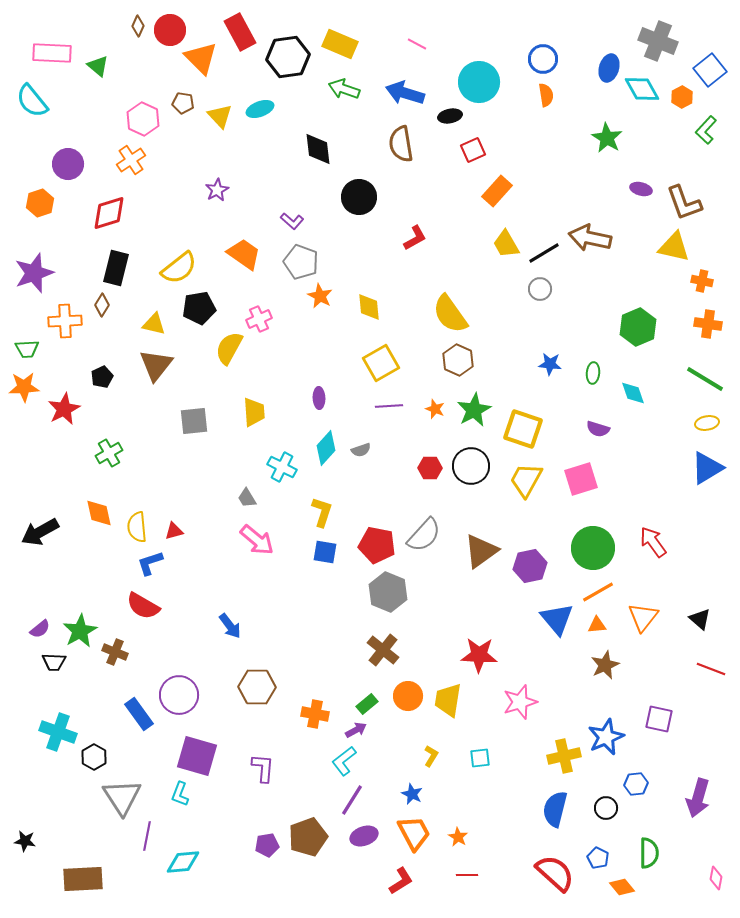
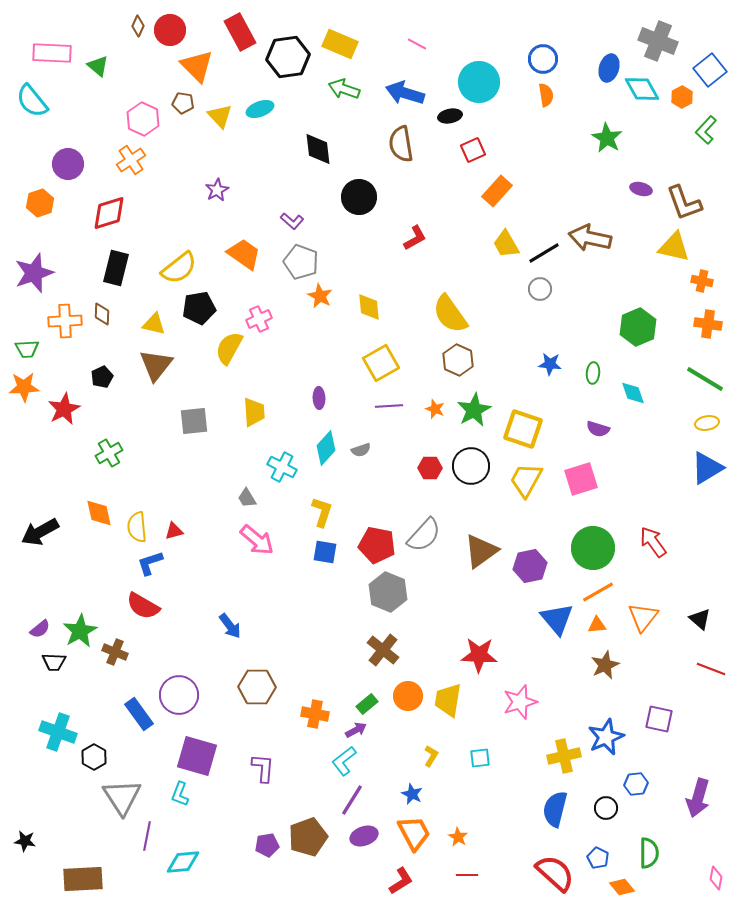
orange triangle at (201, 58): moved 4 px left, 8 px down
brown diamond at (102, 305): moved 9 px down; rotated 30 degrees counterclockwise
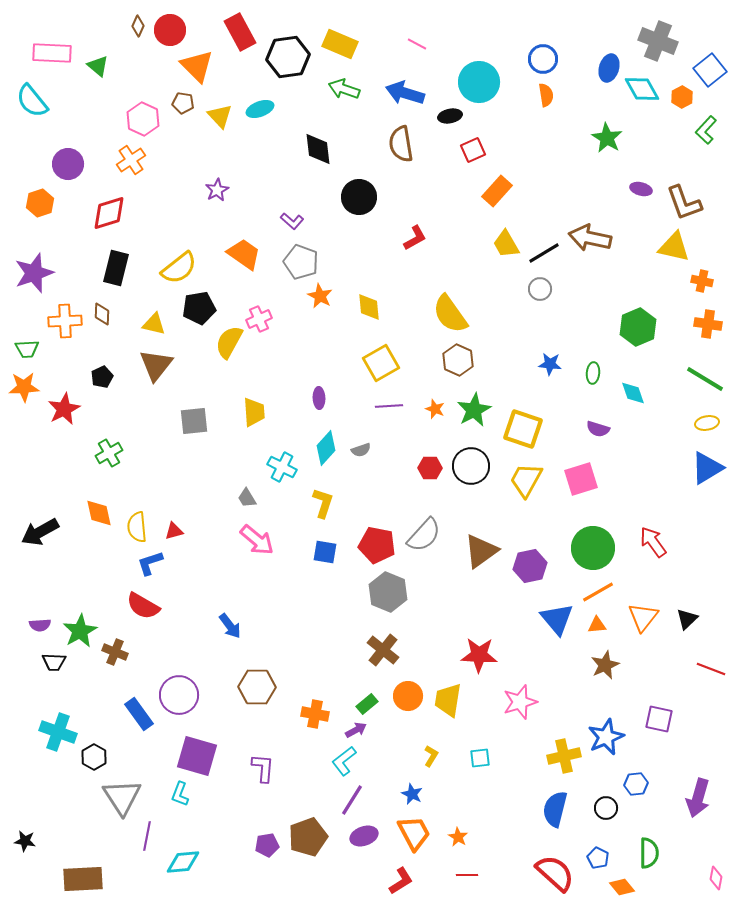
yellow semicircle at (229, 348): moved 6 px up
yellow L-shape at (322, 512): moved 1 px right, 9 px up
black triangle at (700, 619): moved 13 px left; rotated 35 degrees clockwise
purple semicircle at (40, 629): moved 4 px up; rotated 35 degrees clockwise
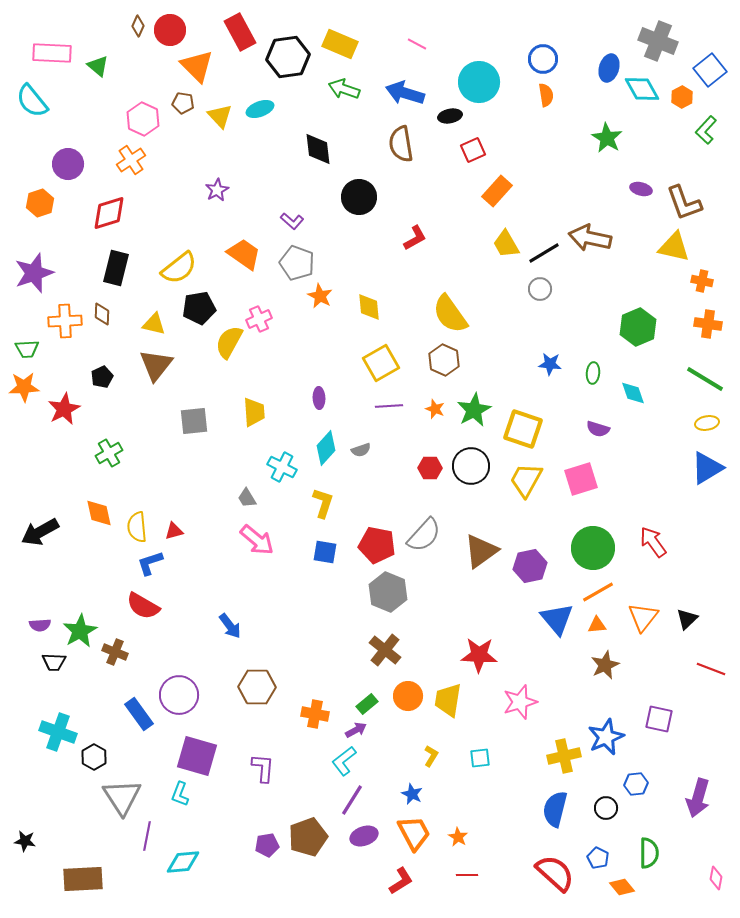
gray pentagon at (301, 262): moved 4 px left, 1 px down
brown hexagon at (458, 360): moved 14 px left
brown cross at (383, 650): moved 2 px right
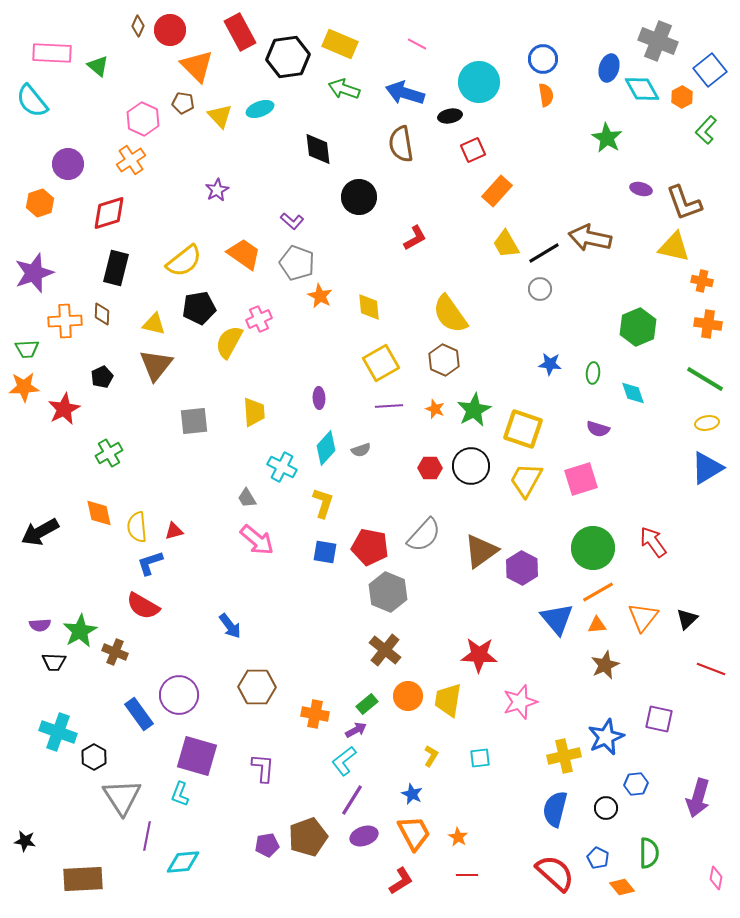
yellow semicircle at (179, 268): moved 5 px right, 7 px up
red pentagon at (377, 545): moved 7 px left, 2 px down
purple hexagon at (530, 566): moved 8 px left, 2 px down; rotated 20 degrees counterclockwise
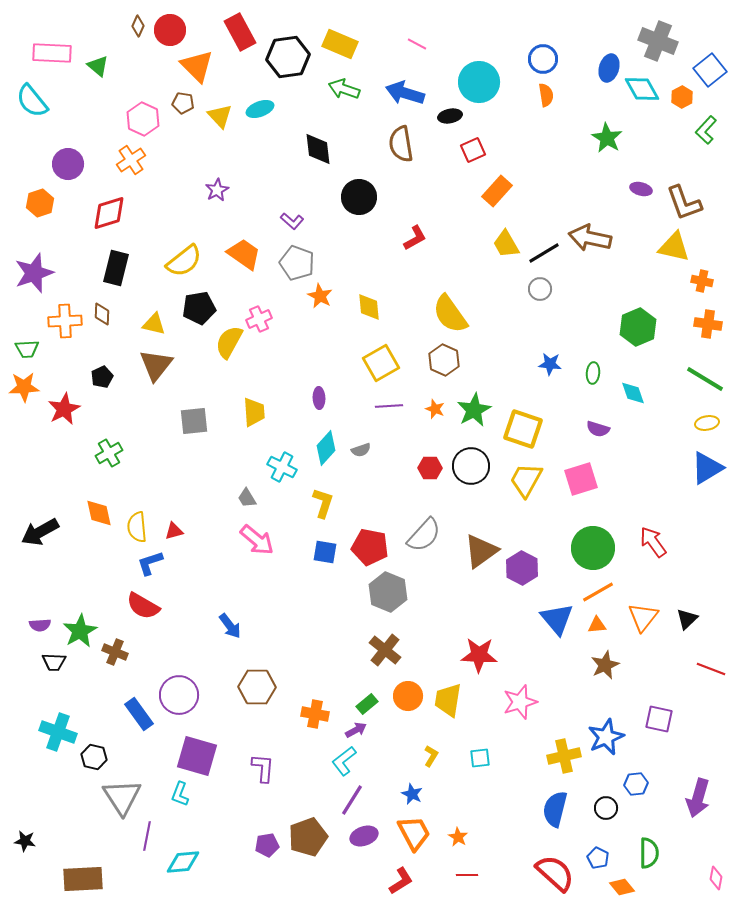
black hexagon at (94, 757): rotated 15 degrees counterclockwise
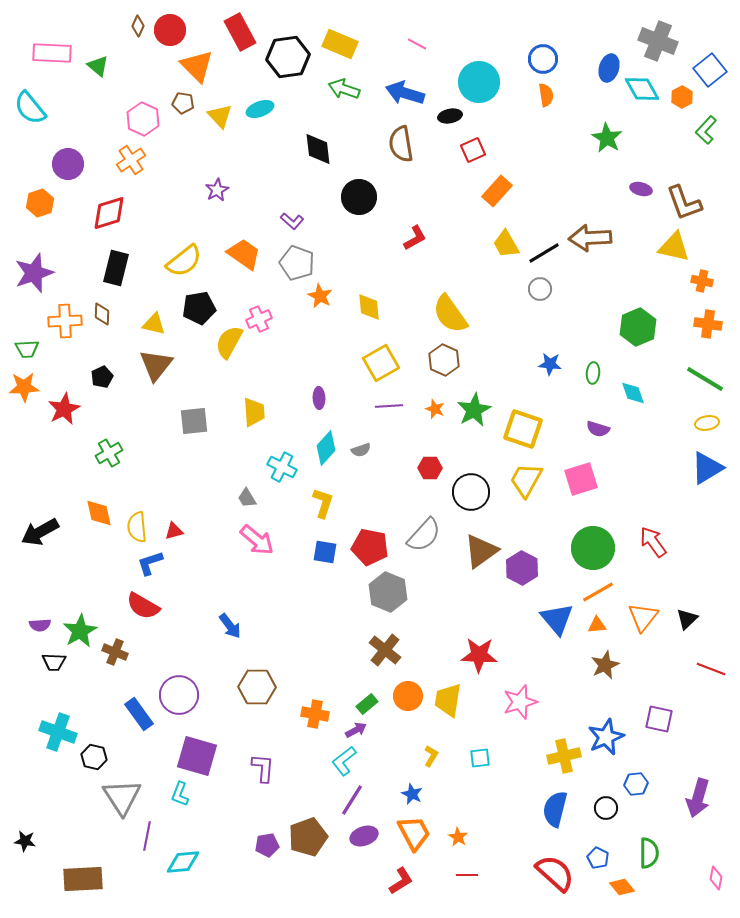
cyan semicircle at (32, 101): moved 2 px left, 7 px down
brown arrow at (590, 238): rotated 15 degrees counterclockwise
black circle at (471, 466): moved 26 px down
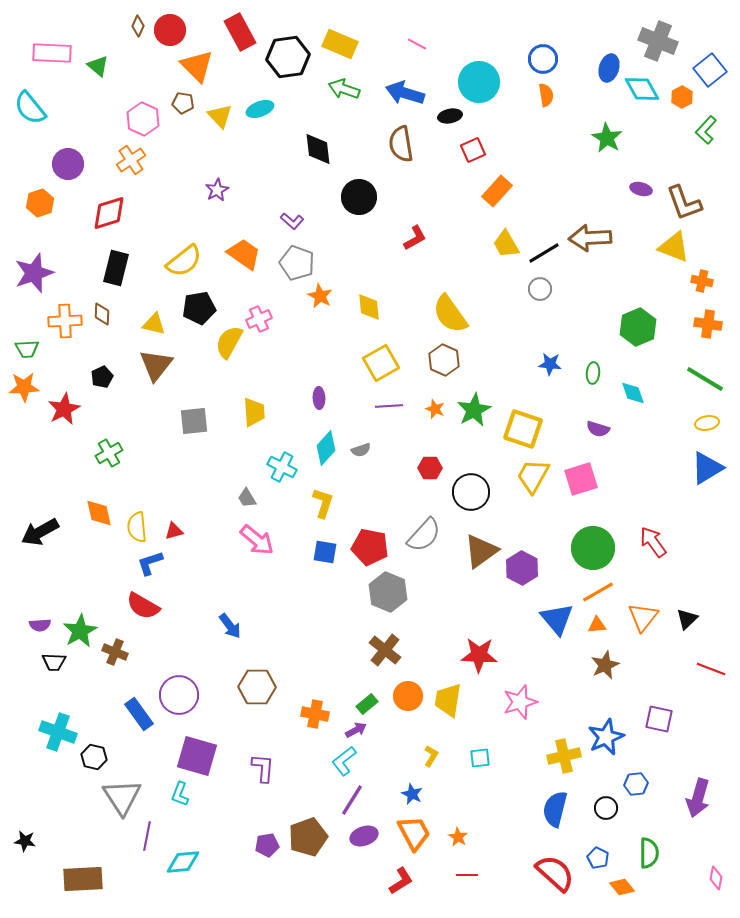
yellow triangle at (674, 247): rotated 8 degrees clockwise
yellow trapezoid at (526, 480): moved 7 px right, 4 px up
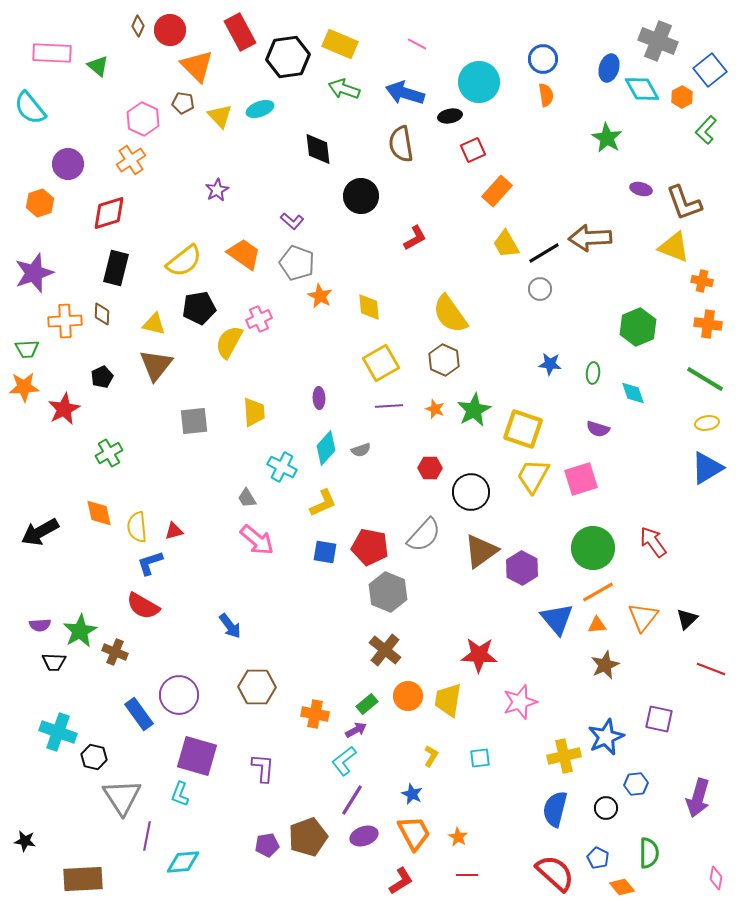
black circle at (359, 197): moved 2 px right, 1 px up
yellow L-shape at (323, 503): rotated 48 degrees clockwise
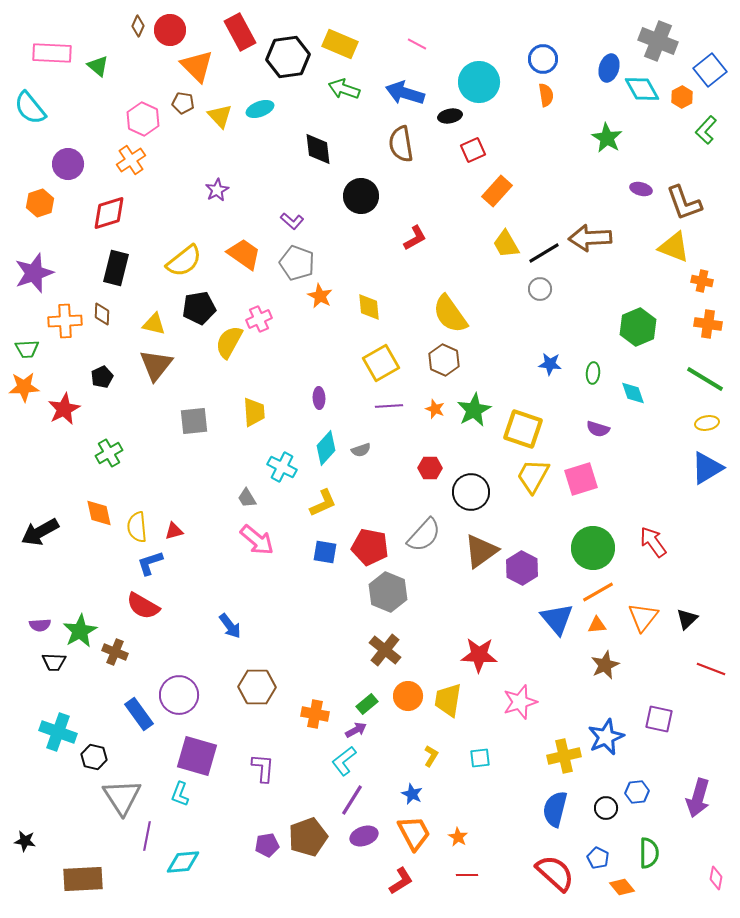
blue hexagon at (636, 784): moved 1 px right, 8 px down
